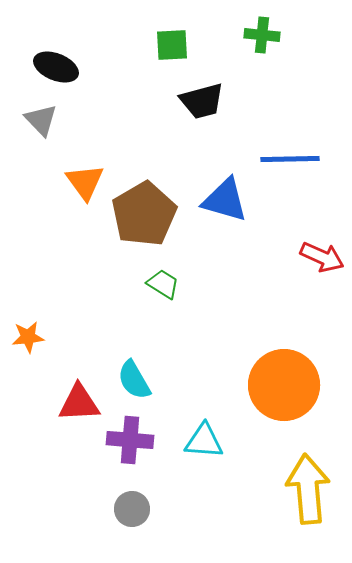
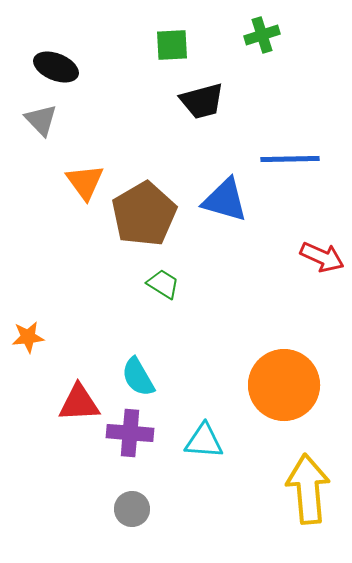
green cross: rotated 24 degrees counterclockwise
cyan semicircle: moved 4 px right, 3 px up
purple cross: moved 7 px up
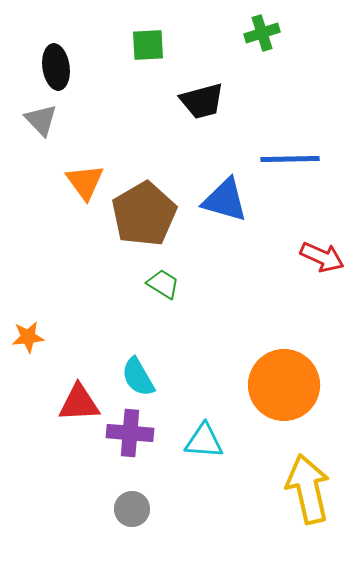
green cross: moved 2 px up
green square: moved 24 px left
black ellipse: rotated 60 degrees clockwise
yellow arrow: rotated 8 degrees counterclockwise
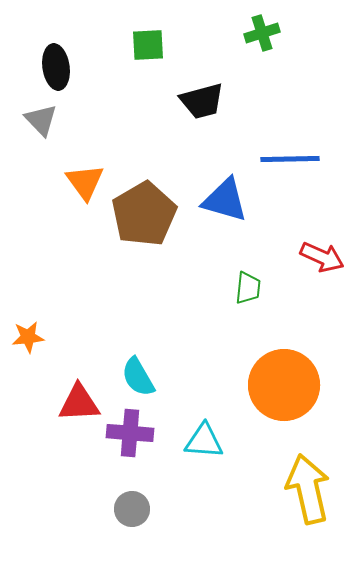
green trapezoid: moved 85 px right, 4 px down; rotated 64 degrees clockwise
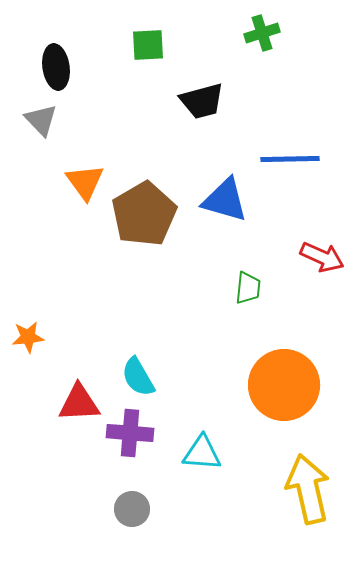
cyan triangle: moved 2 px left, 12 px down
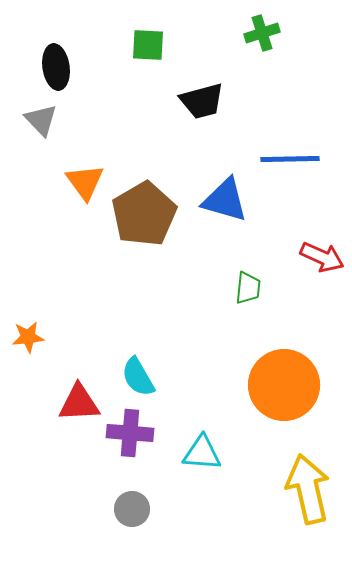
green square: rotated 6 degrees clockwise
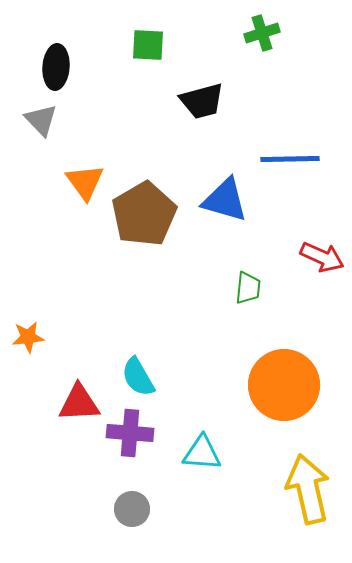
black ellipse: rotated 12 degrees clockwise
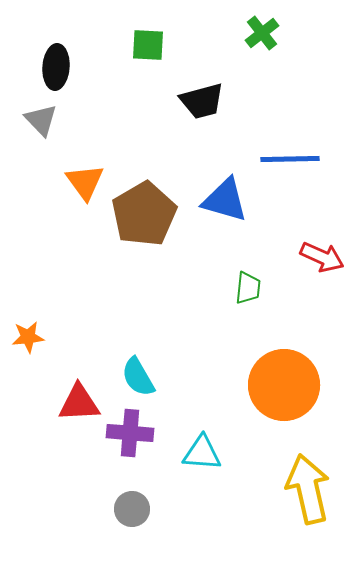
green cross: rotated 20 degrees counterclockwise
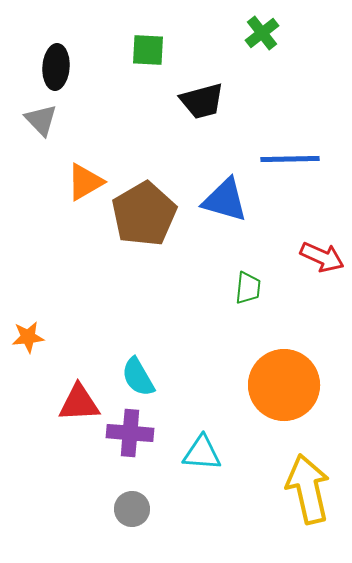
green square: moved 5 px down
orange triangle: rotated 36 degrees clockwise
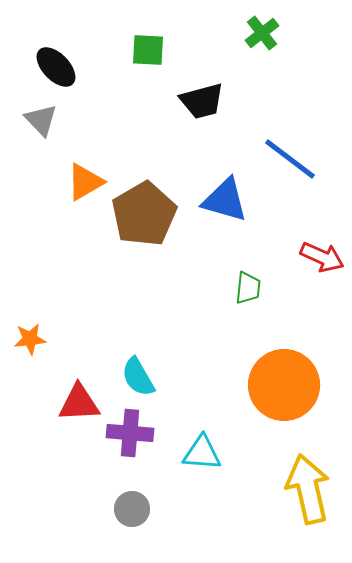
black ellipse: rotated 48 degrees counterclockwise
blue line: rotated 38 degrees clockwise
orange star: moved 2 px right, 2 px down
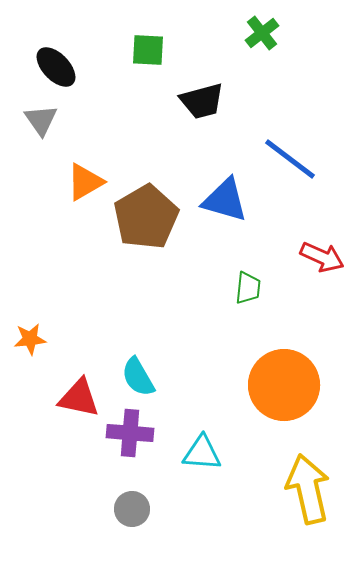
gray triangle: rotated 9 degrees clockwise
brown pentagon: moved 2 px right, 3 px down
red triangle: moved 5 px up; rotated 15 degrees clockwise
